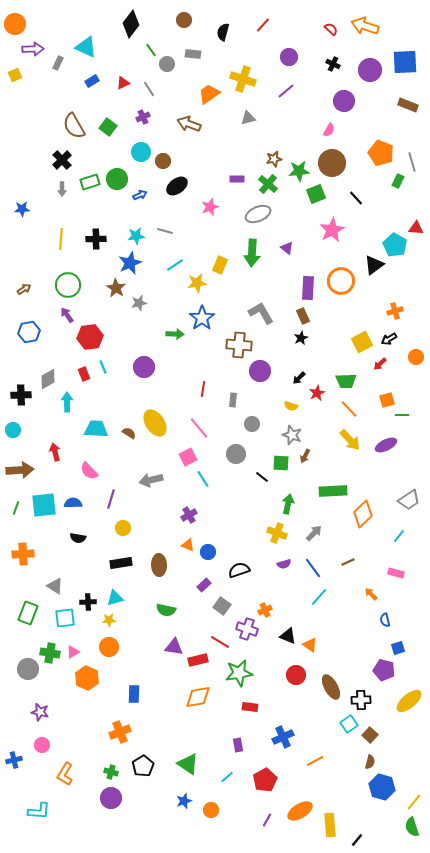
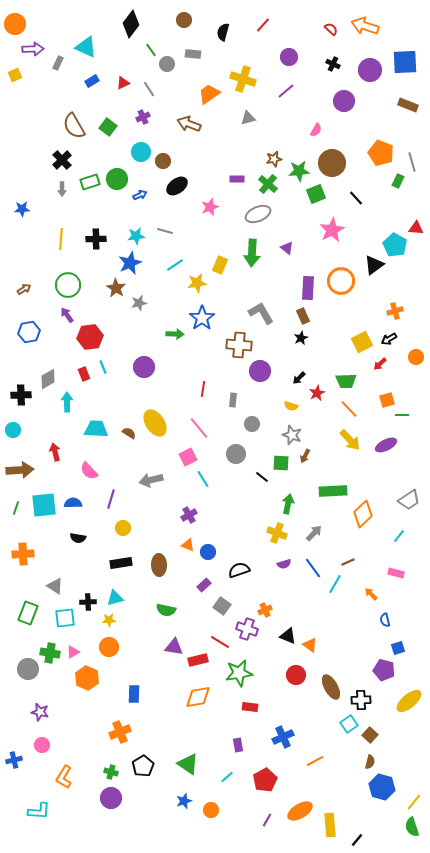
pink semicircle at (329, 130): moved 13 px left
cyan line at (319, 597): moved 16 px right, 13 px up; rotated 12 degrees counterclockwise
orange L-shape at (65, 774): moved 1 px left, 3 px down
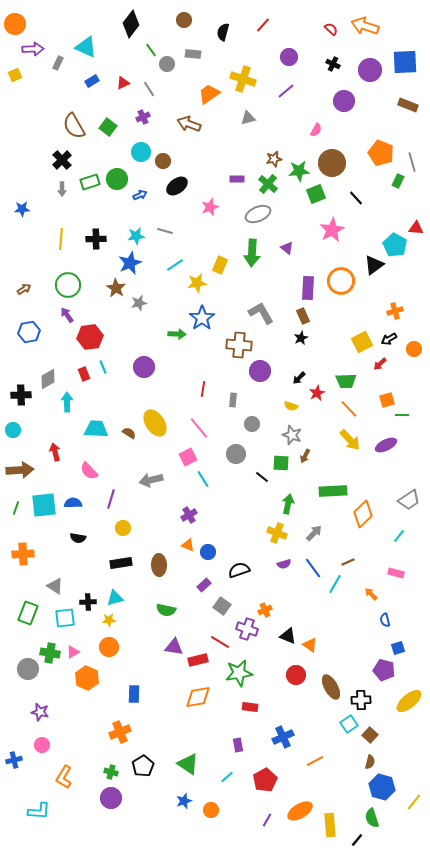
green arrow at (175, 334): moved 2 px right
orange circle at (416, 357): moved 2 px left, 8 px up
green semicircle at (412, 827): moved 40 px left, 9 px up
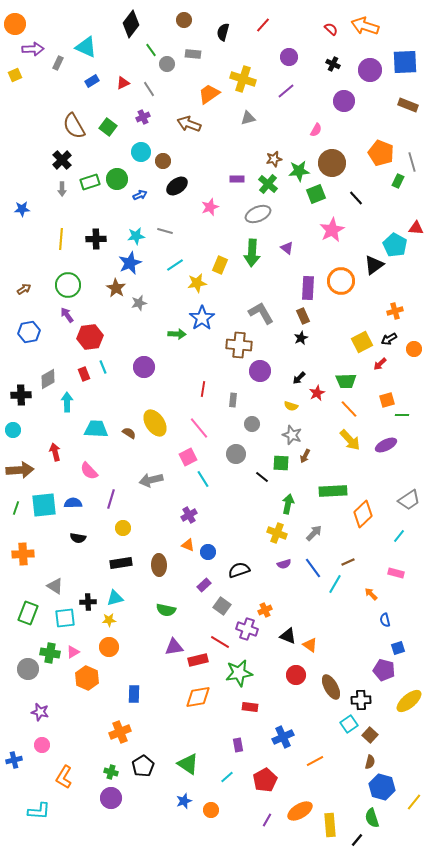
purple triangle at (174, 647): rotated 18 degrees counterclockwise
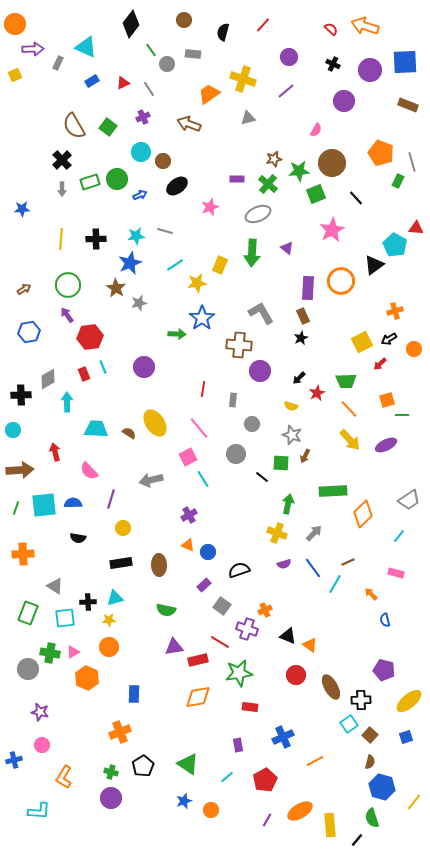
blue square at (398, 648): moved 8 px right, 89 px down
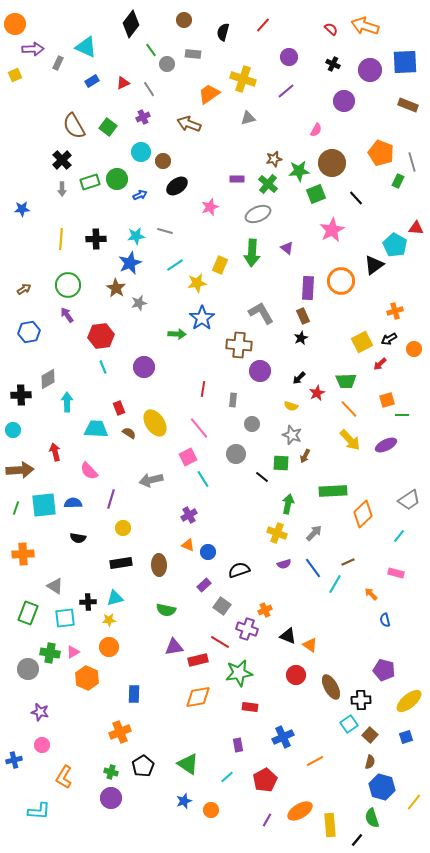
red hexagon at (90, 337): moved 11 px right, 1 px up
red rectangle at (84, 374): moved 35 px right, 34 px down
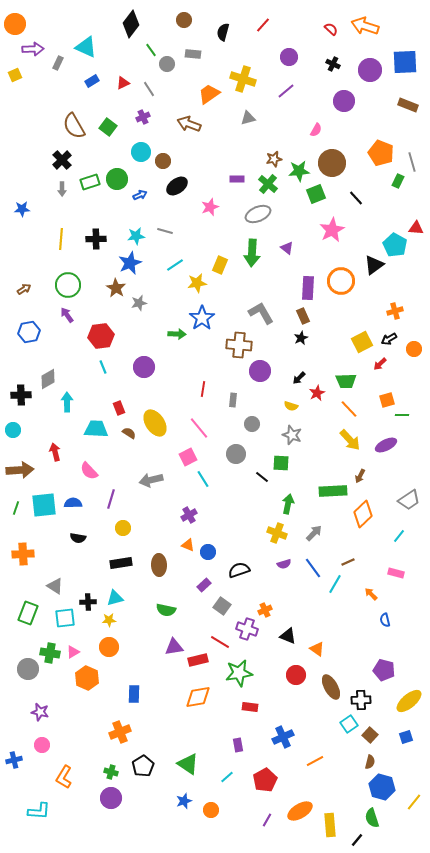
brown arrow at (305, 456): moved 55 px right, 20 px down
orange triangle at (310, 645): moved 7 px right, 4 px down
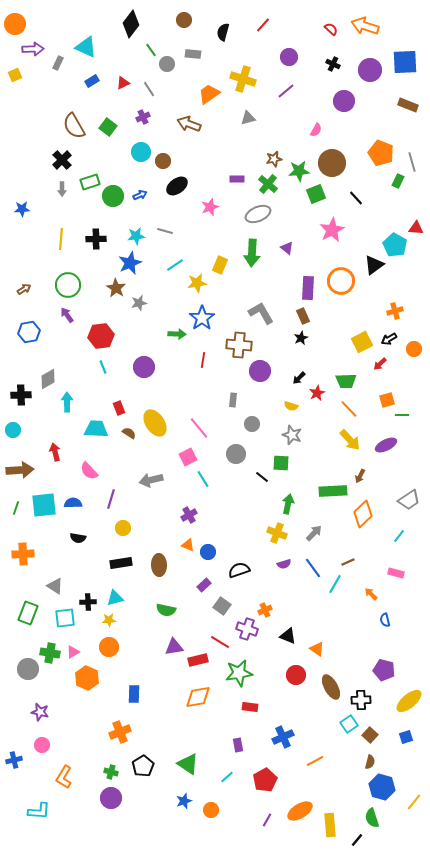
green circle at (117, 179): moved 4 px left, 17 px down
red line at (203, 389): moved 29 px up
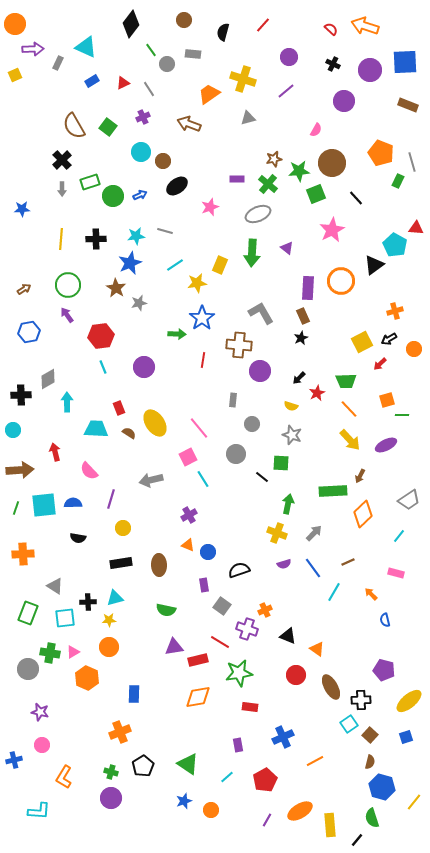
cyan line at (335, 584): moved 1 px left, 8 px down
purple rectangle at (204, 585): rotated 56 degrees counterclockwise
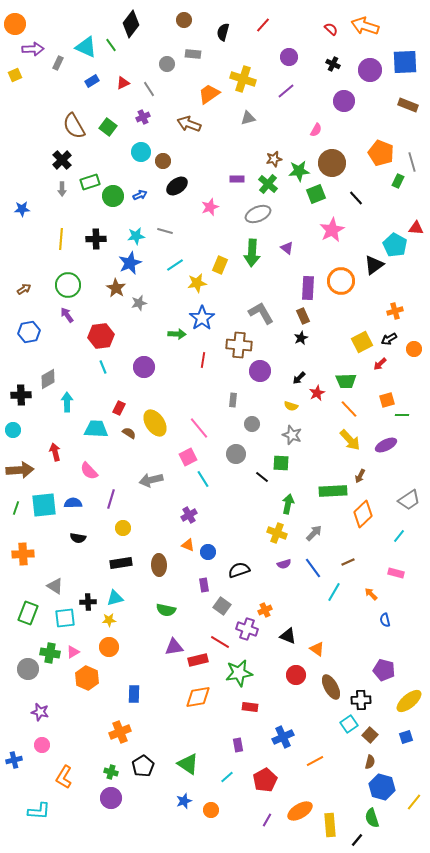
green line at (151, 50): moved 40 px left, 5 px up
red rectangle at (119, 408): rotated 48 degrees clockwise
